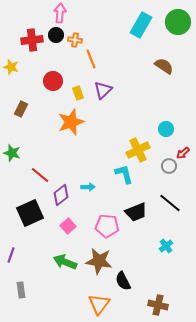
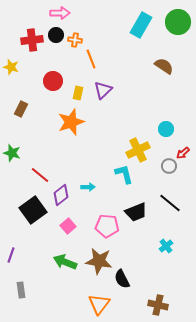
pink arrow: rotated 84 degrees clockwise
yellow rectangle: rotated 32 degrees clockwise
black square: moved 3 px right, 3 px up; rotated 12 degrees counterclockwise
black semicircle: moved 1 px left, 2 px up
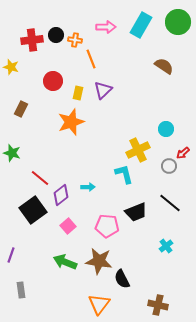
pink arrow: moved 46 px right, 14 px down
red line: moved 3 px down
